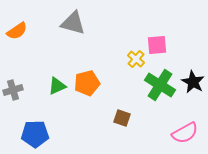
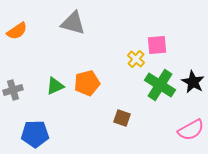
green triangle: moved 2 px left
pink semicircle: moved 6 px right, 3 px up
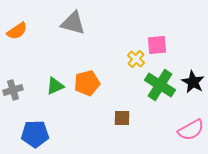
brown square: rotated 18 degrees counterclockwise
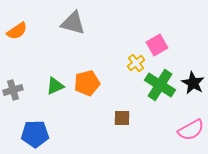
pink square: rotated 25 degrees counterclockwise
yellow cross: moved 4 px down; rotated 12 degrees clockwise
black star: moved 1 px down
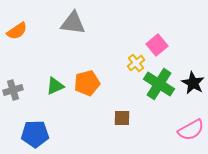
gray triangle: rotated 8 degrees counterclockwise
pink square: rotated 10 degrees counterclockwise
green cross: moved 1 px left, 1 px up
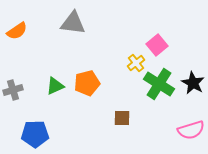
pink semicircle: rotated 12 degrees clockwise
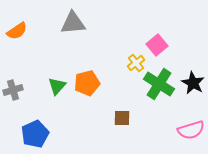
gray triangle: rotated 12 degrees counterclockwise
green triangle: moved 2 px right; rotated 24 degrees counterclockwise
blue pentagon: rotated 24 degrees counterclockwise
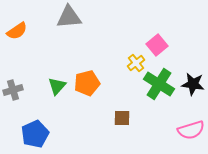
gray triangle: moved 4 px left, 6 px up
black star: moved 1 px down; rotated 20 degrees counterclockwise
